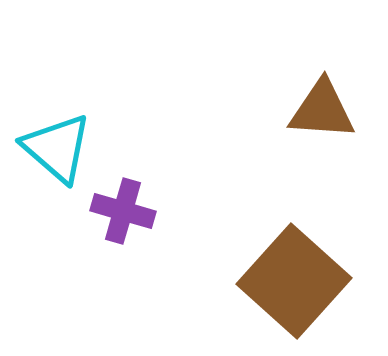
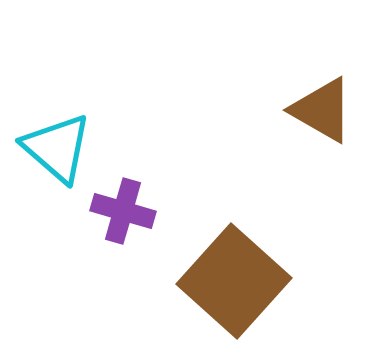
brown triangle: rotated 26 degrees clockwise
brown square: moved 60 px left
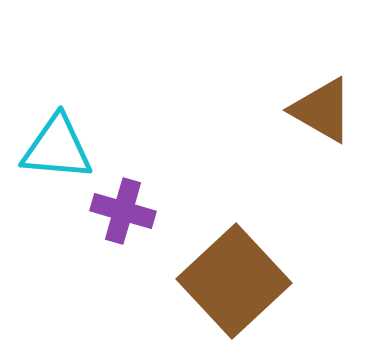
cyan triangle: rotated 36 degrees counterclockwise
brown square: rotated 5 degrees clockwise
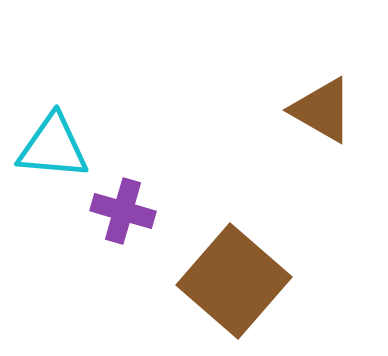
cyan triangle: moved 4 px left, 1 px up
brown square: rotated 6 degrees counterclockwise
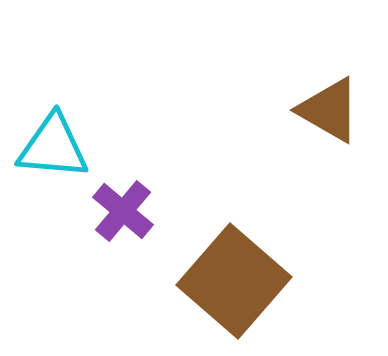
brown triangle: moved 7 px right
purple cross: rotated 24 degrees clockwise
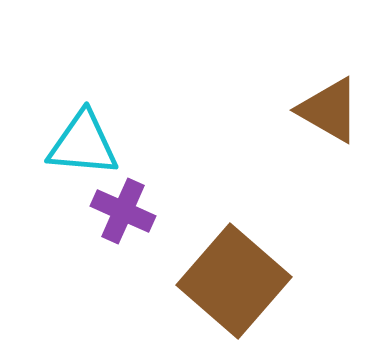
cyan triangle: moved 30 px right, 3 px up
purple cross: rotated 16 degrees counterclockwise
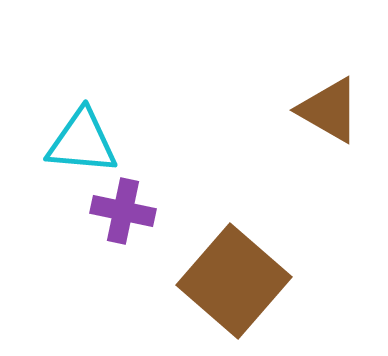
cyan triangle: moved 1 px left, 2 px up
purple cross: rotated 12 degrees counterclockwise
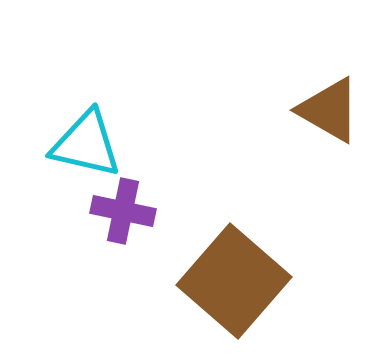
cyan triangle: moved 4 px right, 2 px down; rotated 8 degrees clockwise
